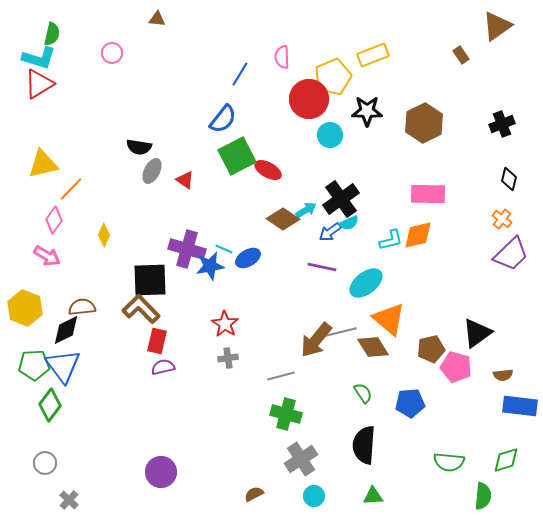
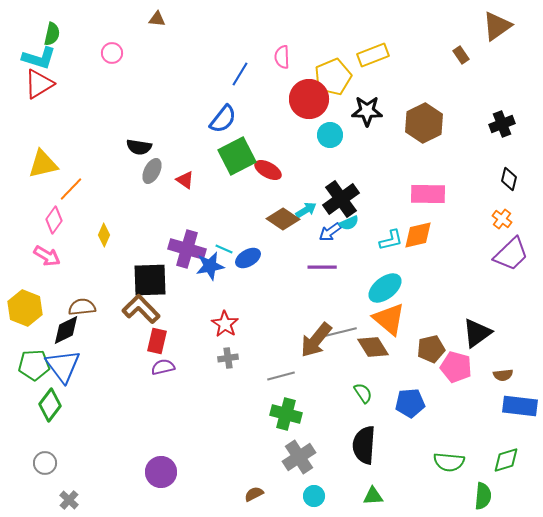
purple line at (322, 267): rotated 12 degrees counterclockwise
cyan ellipse at (366, 283): moved 19 px right, 5 px down
gray cross at (301, 459): moved 2 px left, 2 px up
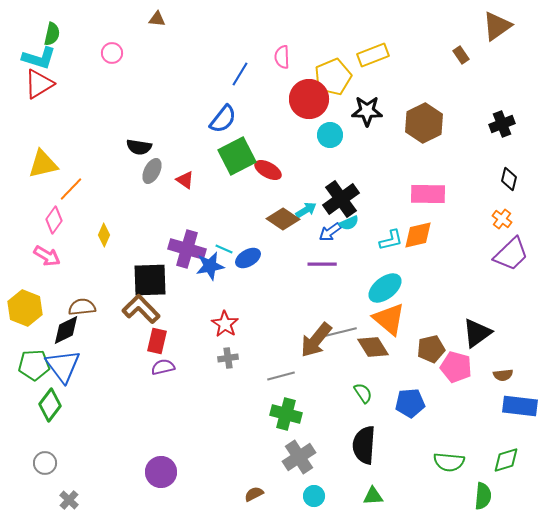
purple line at (322, 267): moved 3 px up
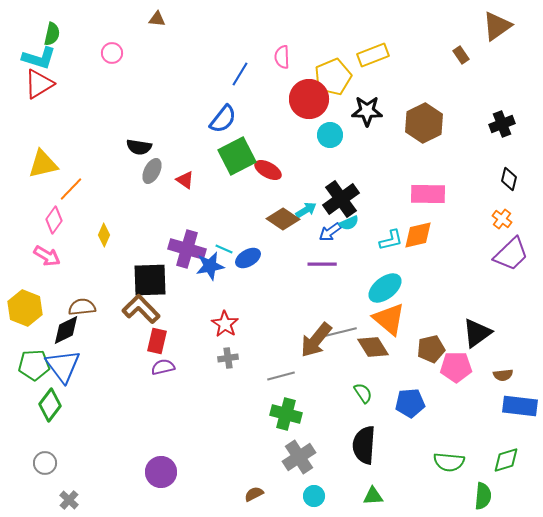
pink pentagon at (456, 367): rotated 16 degrees counterclockwise
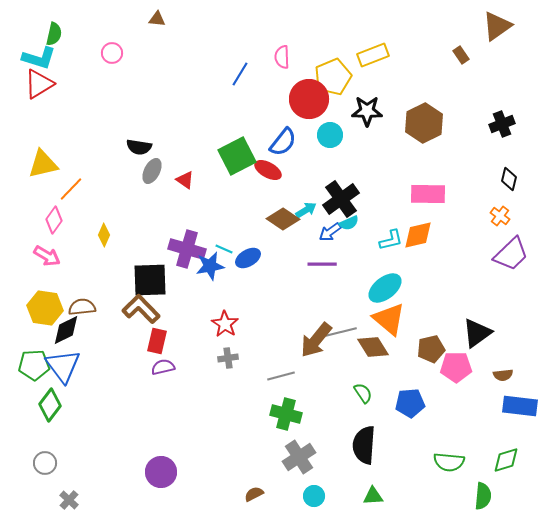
green semicircle at (52, 34): moved 2 px right
blue semicircle at (223, 119): moved 60 px right, 23 px down
orange cross at (502, 219): moved 2 px left, 3 px up
yellow hexagon at (25, 308): moved 20 px right; rotated 12 degrees counterclockwise
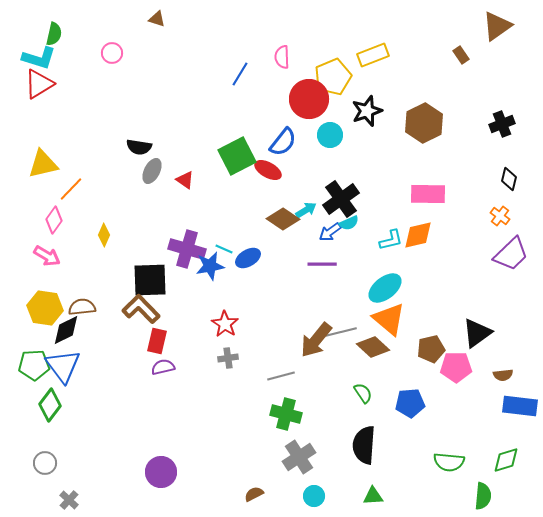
brown triangle at (157, 19): rotated 12 degrees clockwise
black star at (367, 111): rotated 20 degrees counterclockwise
brown diamond at (373, 347): rotated 16 degrees counterclockwise
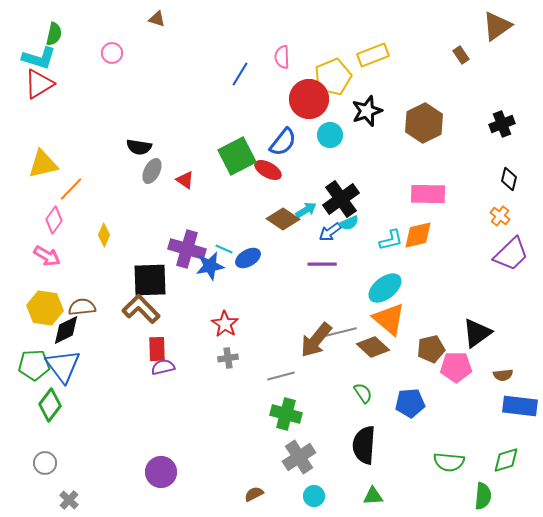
red rectangle at (157, 341): moved 8 px down; rotated 15 degrees counterclockwise
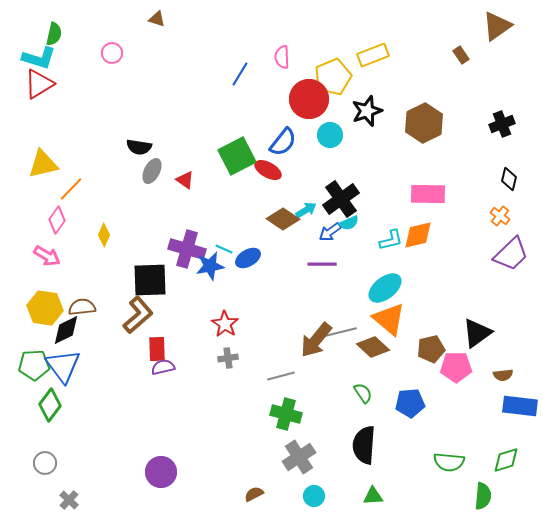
pink diamond at (54, 220): moved 3 px right
brown L-shape at (141, 309): moved 3 px left, 6 px down; rotated 93 degrees clockwise
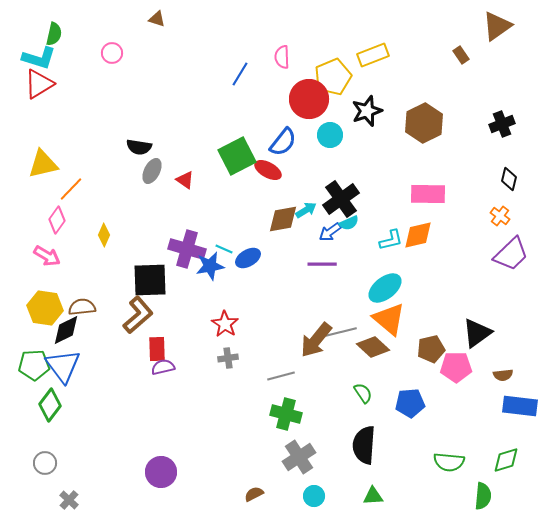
brown diamond at (283, 219): rotated 44 degrees counterclockwise
